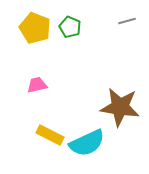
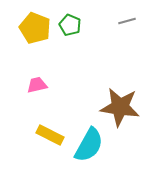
green pentagon: moved 2 px up
cyan semicircle: moved 2 px right, 2 px down; rotated 36 degrees counterclockwise
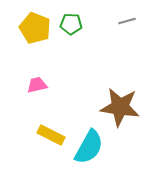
green pentagon: moved 1 px right, 1 px up; rotated 20 degrees counterclockwise
yellow rectangle: moved 1 px right
cyan semicircle: moved 2 px down
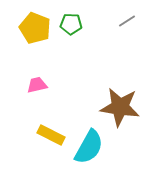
gray line: rotated 18 degrees counterclockwise
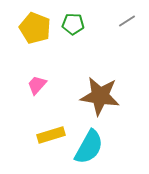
green pentagon: moved 2 px right
pink trapezoid: rotated 35 degrees counterclockwise
brown star: moved 20 px left, 11 px up
yellow rectangle: rotated 44 degrees counterclockwise
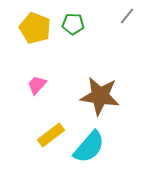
gray line: moved 5 px up; rotated 18 degrees counterclockwise
yellow rectangle: rotated 20 degrees counterclockwise
cyan semicircle: rotated 12 degrees clockwise
